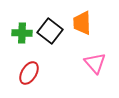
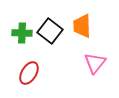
orange trapezoid: moved 3 px down
pink triangle: rotated 20 degrees clockwise
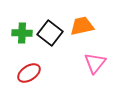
orange trapezoid: rotated 80 degrees clockwise
black square: moved 2 px down
red ellipse: rotated 25 degrees clockwise
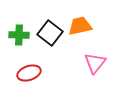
orange trapezoid: moved 2 px left
green cross: moved 3 px left, 2 px down
red ellipse: rotated 15 degrees clockwise
